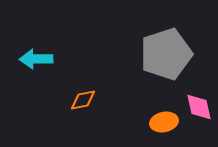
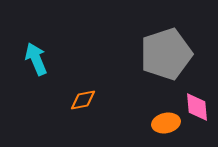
cyan arrow: rotated 68 degrees clockwise
pink diamond: moved 2 px left; rotated 8 degrees clockwise
orange ellipse: moved 2 px right, 1 px down
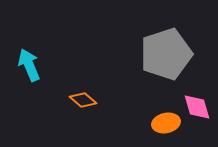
cyan arrow: moved 7 px left, 6 px down
orange diamond: rotated 52 degrees clockwise
pink diamond: rotated 12 degrees counterclockwise
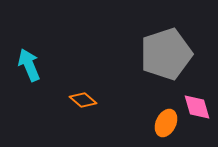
orange ellipse: rotated 52 degrees counterclockwise
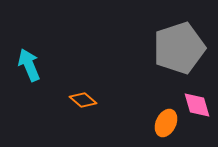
gray pentagon: moved 13 px right, 6 px up
pink diamond: moved 2 px up
